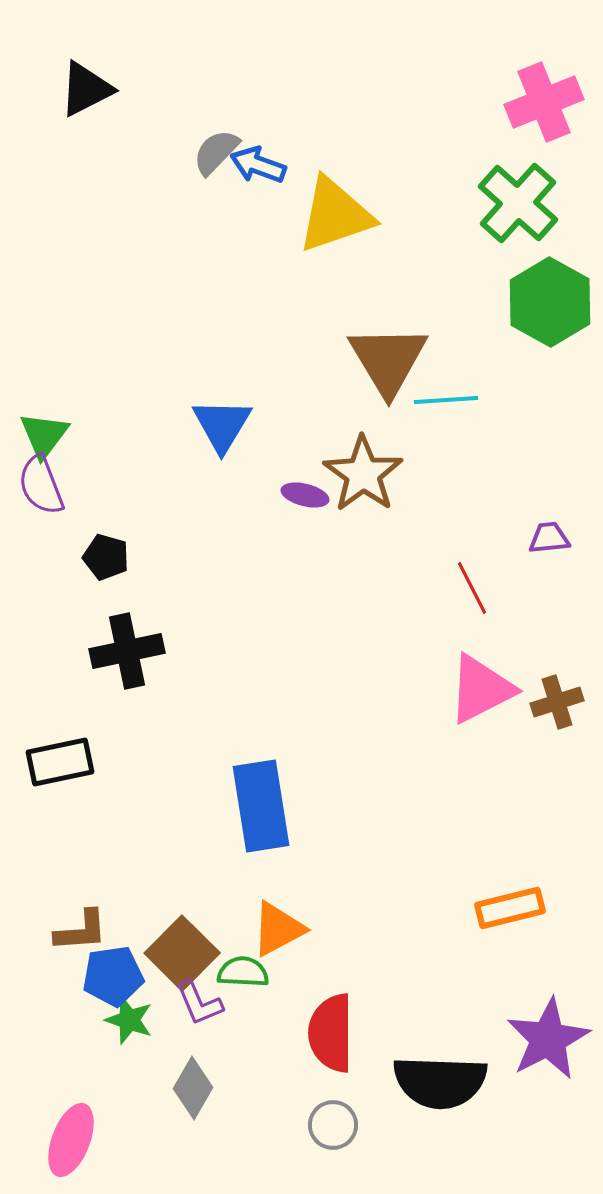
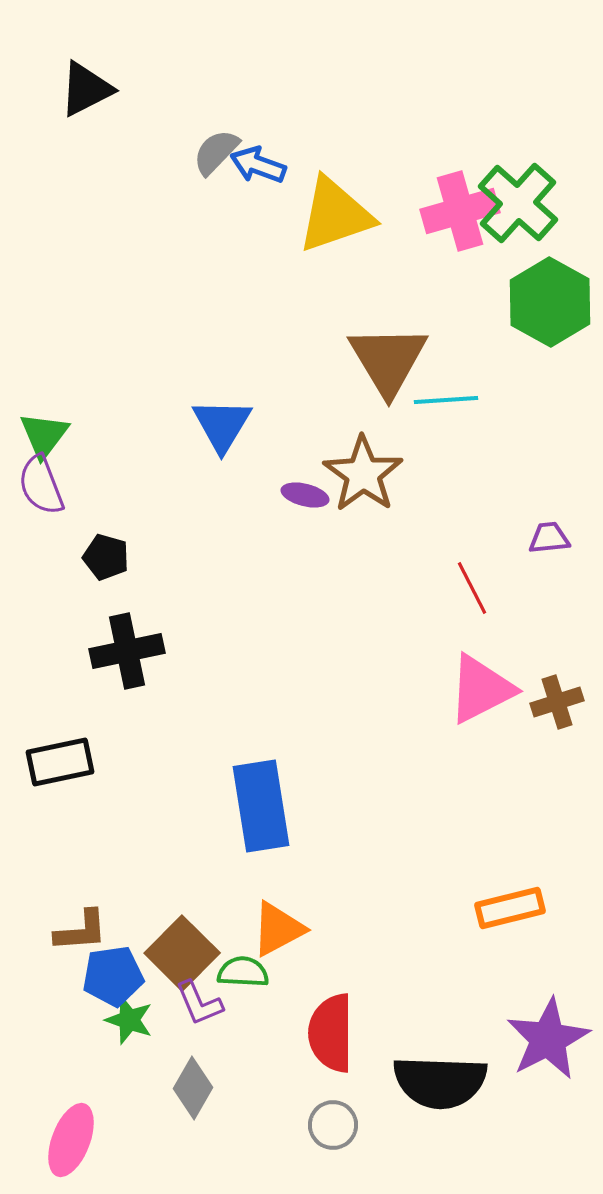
pink cross: moved 84 px left, 109 px down; rotated 6 degrees clockwise
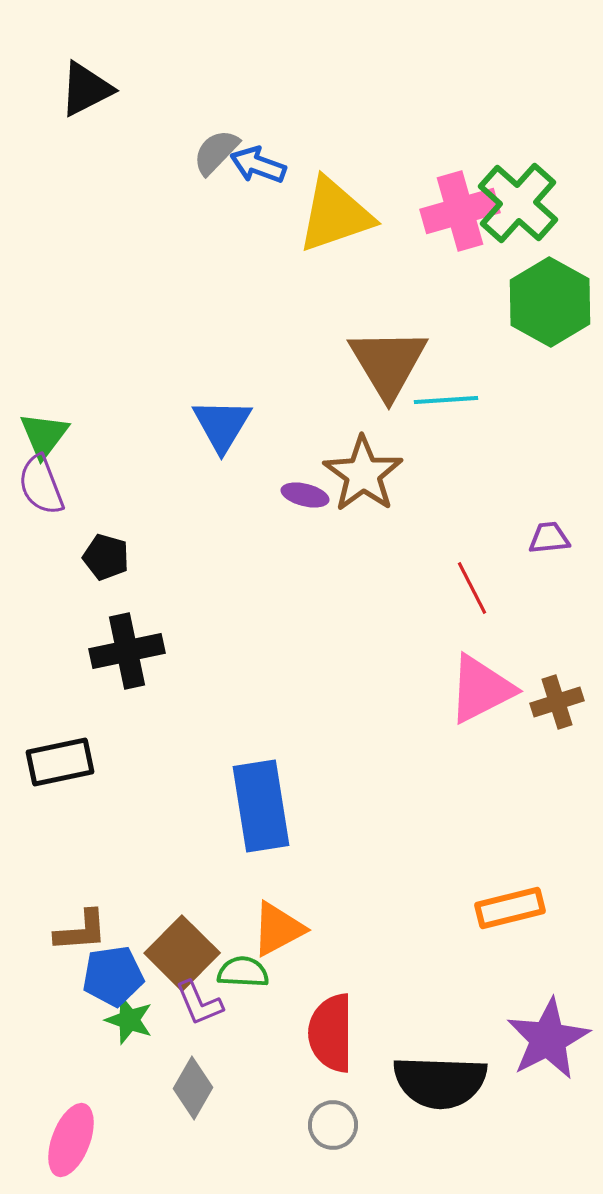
brown triangle: moved 3 px down
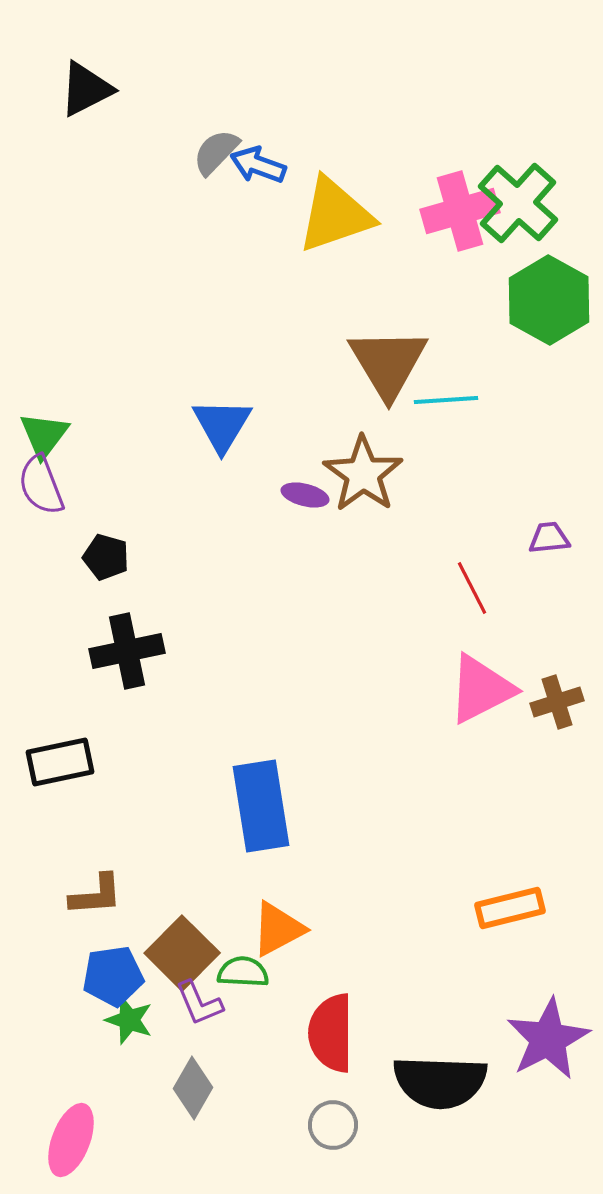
green hexagon: moved 1 px left, 2 px up
brown L-shape: moved 15 px right, 36 px up
